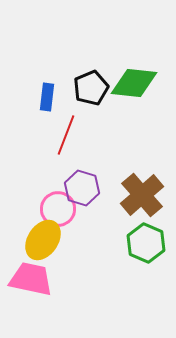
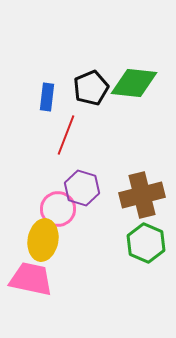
brown cross: rotated 27 degrees clockwise
yellow ellipse: rotated 24 degrees counterclockwise
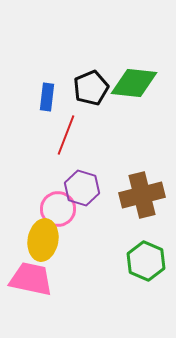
green hexagon: moved 18 px down
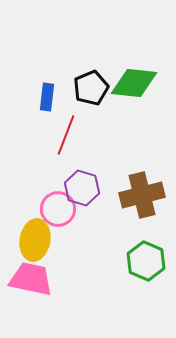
yellow ellipse: moved 8 px left
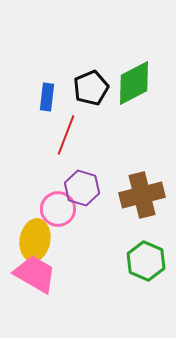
green diamond: rotated 33 degrees counterclockwise
pink trapezoid: moved 4 px right, 5 px up; rotated 18 degrees clockwise
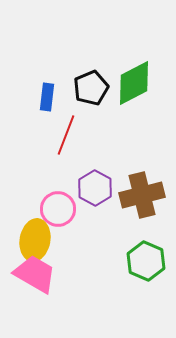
purple hexagon: moved 13 px right; rotated 12 degrees clockwise
